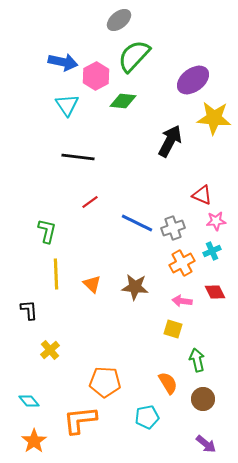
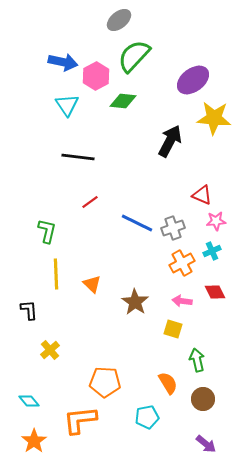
brown star: moved 15 px down; rotated 28 degrees clockwise
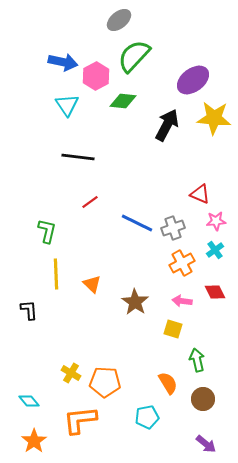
black arrow: moved 3 px left, 16 px up
red triangle: moved 2 px left, 1 px up
cyan cross: moved 3 px right, 1 px up; rotated 12 degrees counterclockwise
yellow cross: moved 21 px right, 23 px down; rotated 18 degrees counterclockwise
